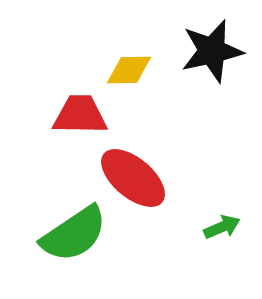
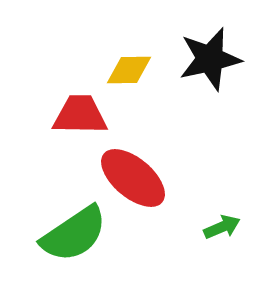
black star: moved 2 px left, 8 px down
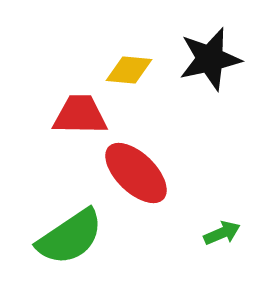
yellow diamond: rotated 6 degrees clockwise
red ellipse: moved 3 px right, 5 px up; rotated 4 degrees clockwise
green arrow: moved 6 px down
green semicircle: moved 4 px left, 3 px down
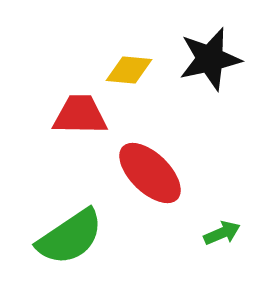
red ellipse: moved 14 px right
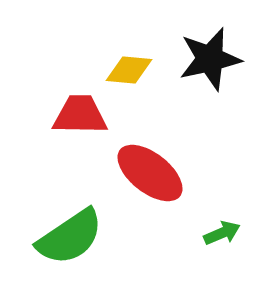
red ellipse: rotated 6 degrees counterclockwise
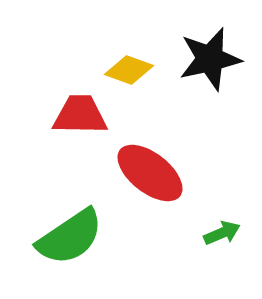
yellow diamond: rotated 15 degrees clockwise
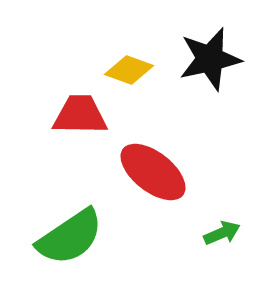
red ellipse: moved 3 px right, 1 px up
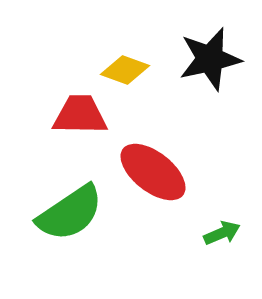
yellow diamond: moved 4 px left
green semicircle: moved 24 px up
